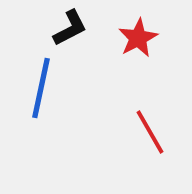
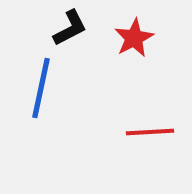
red star: moved 4 px left
red line: rotated 63 degrees counterclockwise
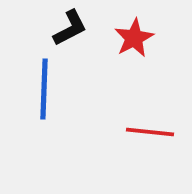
blue line: moved 3 px right, 1 px down; rotated 10 degrees counterclockwise
red line: rotated 9 degrees clockwise
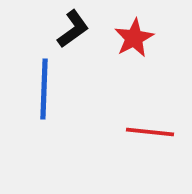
black L-shape: moved 3 px right, 1 px down; rotated 9 degrees counterclockwise
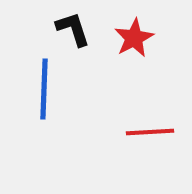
black L-shape: rotated 72 degrees counterclockwise
red line: rotated 9 degrees counterclockwise
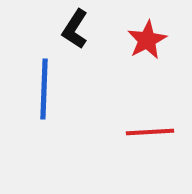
black L-shape: moved 2 px right; rotated 129 degrees counterclockwise
red star: moved 13 px right, 2 px down
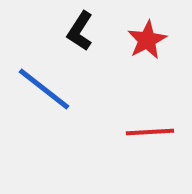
black L-shape: moved 5 px right, 2 px down
blue line: rotated 54 degrees counterclockwise
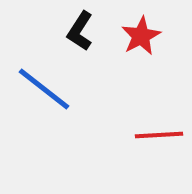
red star: moved 6 px left, 4 px up
red line: moved 9 px right, 3 px down
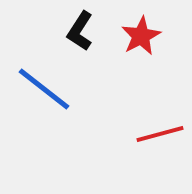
red line: moved 1 px right, 1 px up; rotated 12 degrees counterclockwise
